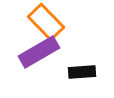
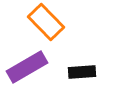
purple rectangle: moved 12 px left, 15 px down
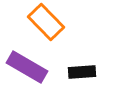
purple rectangle: rotated 60 degrees clockwise
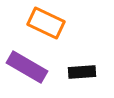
orange rectangle: moved 1 px down; rotated 21 degrees counterclockwise
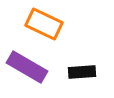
orange rectangle: moved 2 px left, 1 px down
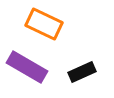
black rectangle: rotated 20 degrees counterclockwise
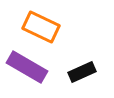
orange rectangle: moved 3 px left, 3 px down
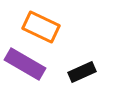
purple rectangle: moved 2 px left, 3 px up
